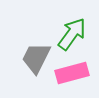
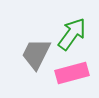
gray trapezoid: moved 4 px up
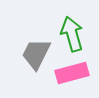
green arrow: rotated 52 degrees counterclockwise
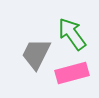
green arrow: rotated 20 degrees counterclockwise
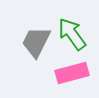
gray trapezoid: moved 12 px up
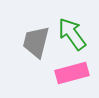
gray trapezoid: rotated 12 degrees counterclockwise
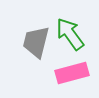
green arrow: moved 2 px left
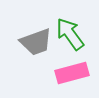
gray trapezoid: rotated 124 degrees counterclockwise
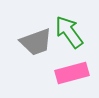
green arrow: moved 1 px left, 2 px up
